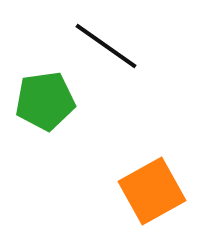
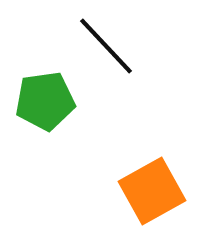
black line: rotated 12 degrees clockwise
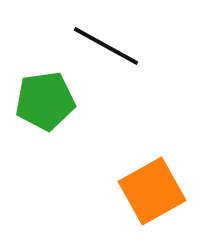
black line: rotated 18 degrees counterclockwise
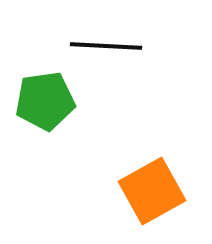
black line: rotated 26 degrees counterclockwise
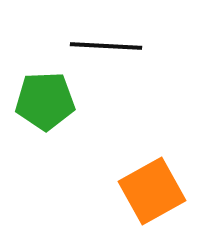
green pentagon: rotated 6 degrees clockwise
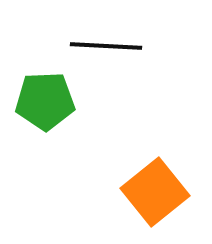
orange square: moved 3 px right, 1 px down; rotated 10 degrees counterclockwise
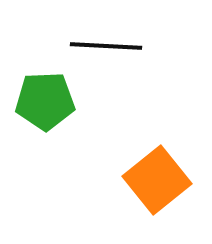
orange square: moved 2 px right, 12 px up
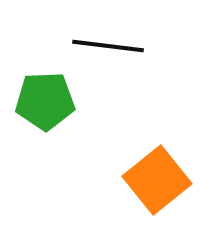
black line: moved 2 px right; rotated 4 degrees clockwise
